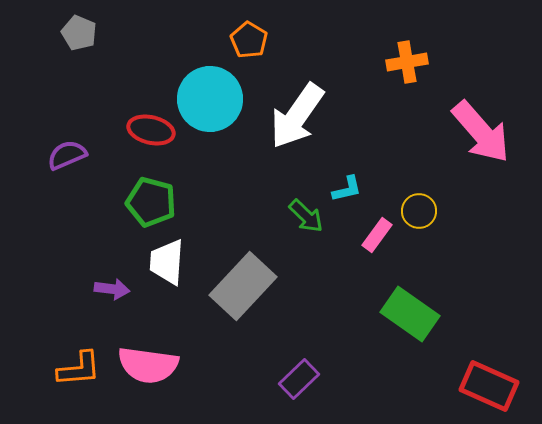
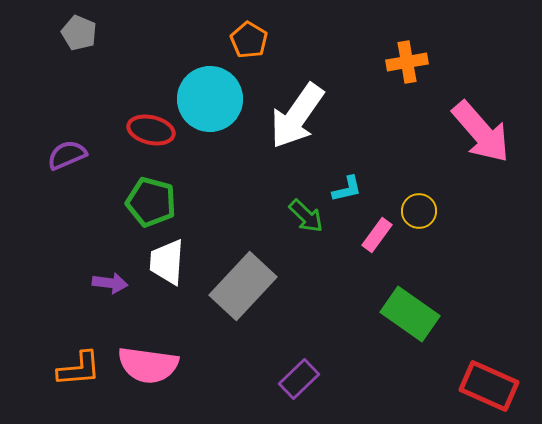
purple arrow: moved 2 px left, 6 px up
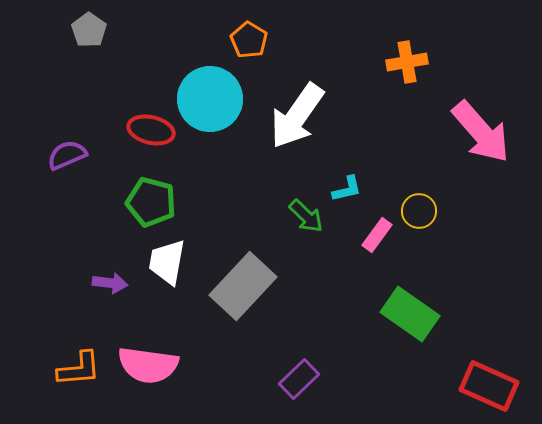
gray pentagon: moved 10 px right, 3 px up; rotated 12 degrees clockwise
white trapezoid: rotated 6 degrees clockwise
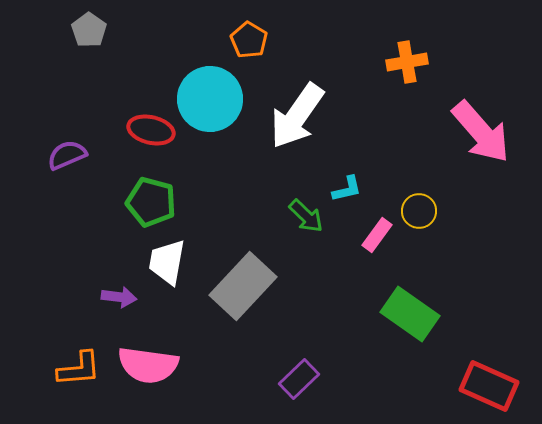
purple arrow: moved 9 px right, 14 px down
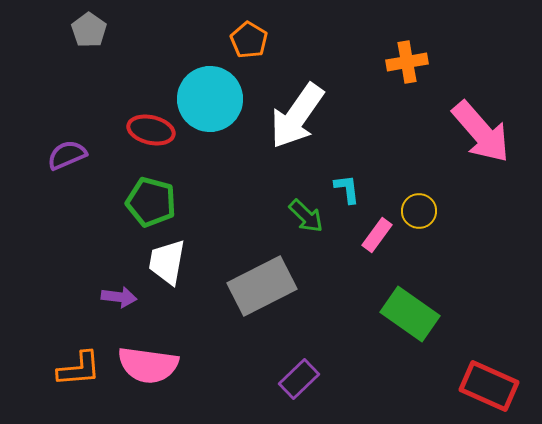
cyan L-shape: rotated 84 degrees counterclockwise
gray rectangle: moved 19 px right; rotated 20 degrees clockwise
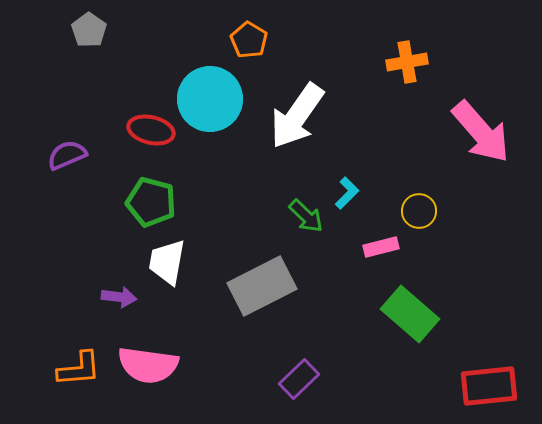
cyan L-shape: moved 4 px down; rotated 52 degrees clockwise
pink rectangle: moved 4 px right, 12 px down; rotated 40 degrees clockwise
green rectangle: rotated 6 degrees clockwise
red rectangle: rotated 30 degrees counterclockwise
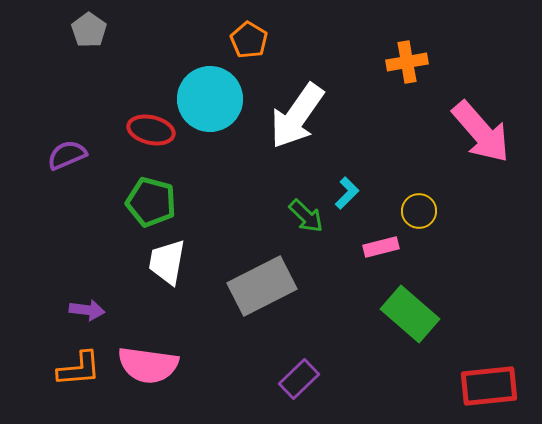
purple arrow: moved 32 px left, 13 px down
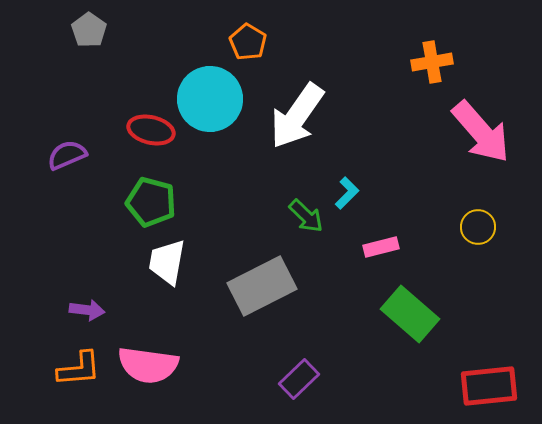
orange pentagon: moved 1 px left, 2 px down
orange cross: moved 25 px right
yellow circle: moved 59 px right, 16 px down
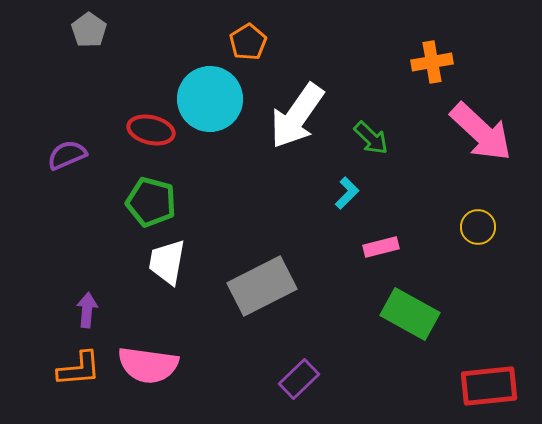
orange pentagon: rotated 9 degrees clockwise
pink arrow: rotated 6 degrees counterclockwise
green arrow: moved 65 px right, 78 px up
purple arrow: rotated 92 degrees counterclockwise
green rectangle: rotated 12 degrees counterclockwise
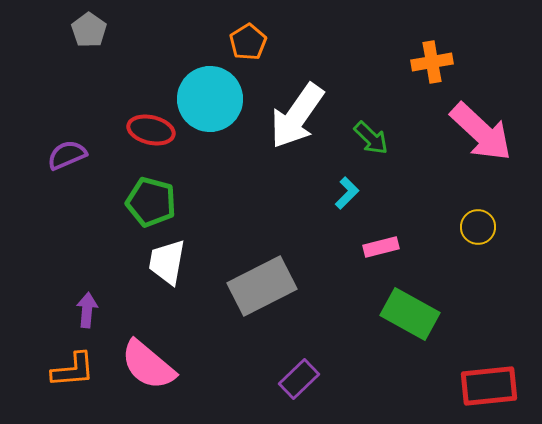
pink semicircle: rotated 32 degrees clockwise
orange L-shape: moved 6 px left, 1 px down
